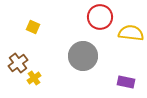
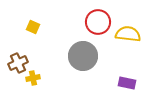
red circle: moved 2 px left, 5 px down
yellow semicircle: moved 3 px left, 1 px down
brown cross: rotated 12 degrees clockwise
yellow cross: moved 1 px left; rotated 24 degrees clockwise
purple rectangle: moved 1 px right, 1 px down
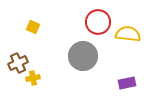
purple rectangle: rotated 24 degrees counterclockwise
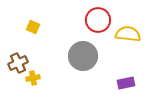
red circle: moved 2 px up
purple rectangle: moved 1 px left
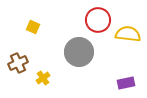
gray circle: moved 4 px left, 4 px up
yellow cross: moved 10 px right; rotated 24 degrees counterclockwise
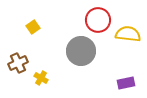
yellow square: rotated 32 degrees clockwise
gray circle: moved 2 px right, 1 px up
yellow cross: moved 2 px left; rotated 24 degrees counterclockwise
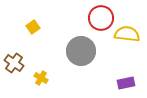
red circle: moved 3 px right, 2 px up
yellow semicircle: moved 1 px left
brown cross: moved 4 px left; rotated 30 degrees counterclockwise
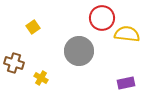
red circle: moved 1 px right
gray circle: moved 2 px left
brown cross: rotated 18 degrees counterclockwise
